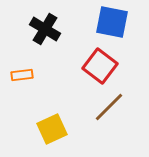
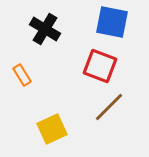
red square: rotated 16 degrees counterclockwise
orange rectangle: rotated 65 degrees clockwise
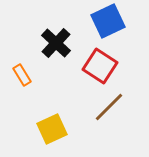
blue square: moved 4 px left, 1 px up; rotated 36 degrees counterclockwise
black cross: moved 11 px right, 14 px down; rotated 12 degrees clockwise
red square: rotated 12 degrees clockwise
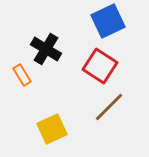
black cross: moved 10 px left, 6 px down; rotated 12 degrees counterclockwise
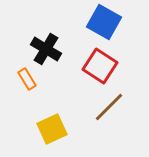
blue square: moved 4 px left, 1 px down; rotated 36 degrees counterclockwise
orange rectangle: moved 5 px right, 4 px down
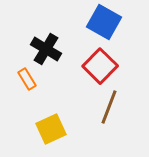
red square: rotated 12 degrees clockwise
brown line: rotated 24 degrees counterclockwise
yellow square: moved 1 px left
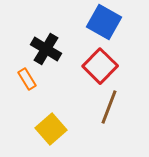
yellow square: rotated 16 degrees counterclockwise
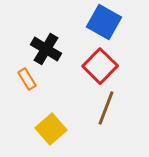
brown line: moved 3 px left, 1 px down
